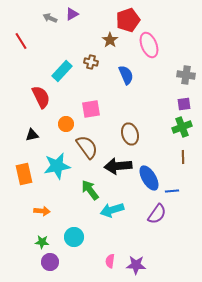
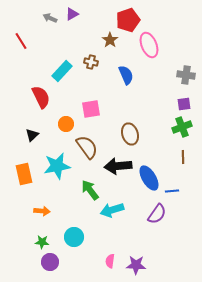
black triangle: rotated 32 degrees counterclockwise
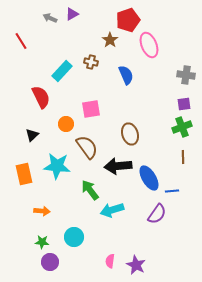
cyan star: rotated 16 degrees clockwise
purple star: rotated 24 degrees clockwise
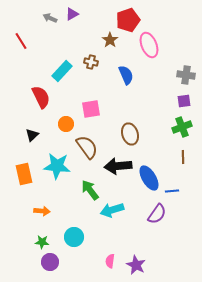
purple square: moved 3 px up
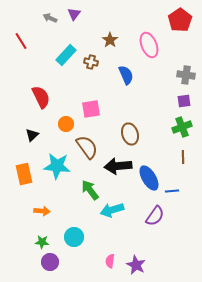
purple triangle: moved 2 px right; rotated 24 degrees counterclockwise
red pentagon: moved 52 px right; rotated 15 degrees counterclockwise
cyan rectangle: moved 4 px right, 16 px up
purple semicircle: moved 2 px left, 2 px down
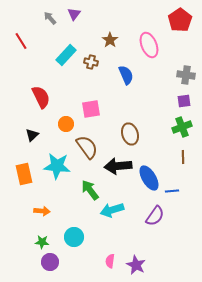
gray arrow: rotated 24 degrees clockwise
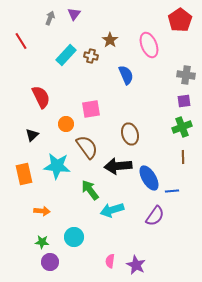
gray arrow: rotated 64 degrees clockwise
brown cross: moved 6 px up
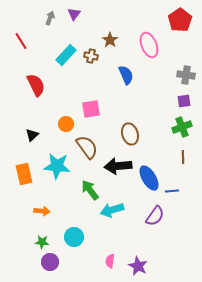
red semicircle: moved 5 px left, 12 px up
purple star: moved 2 px right, 1 px down
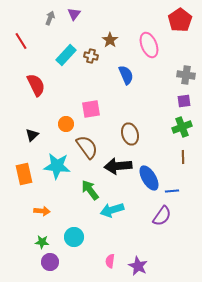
purple semicircle: moved 7 px right
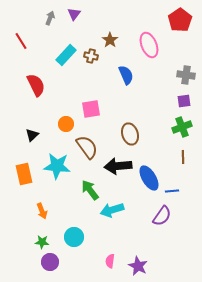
orange arrow: rotated 63 degrees clockwise
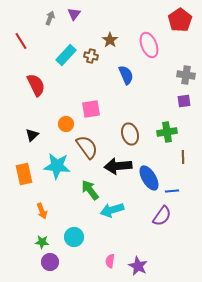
green cross: moved 15 px left, 5 px down; rotated 12 degrees clockwise
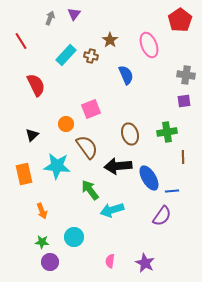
pink square: rotated 12 degrees counterclockwise
purple star: moved 7 px right, 3 px up
